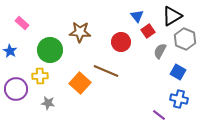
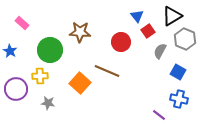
brown line: moved 1 px right
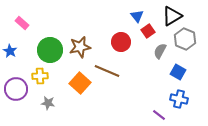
brown star: moved 15 px down; rotated 15 degrees counterclockwise
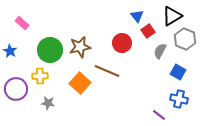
red circle: moved 1 px right, 1 px down
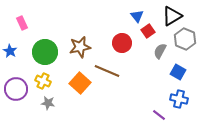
pink rectangle: rotated 24 degrees clockwise
green circle: moved 5 px left, 2 px down
yellow cross: moved 3 px right, 5 px down; rotated 28 degrees clockwise
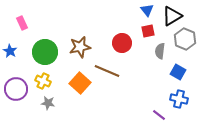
blue triangle: moved 10 px right, 6 px up
red square: rotated 24 degrees clockwise
gray semicircle: rotated 21 degrees counterclockwise
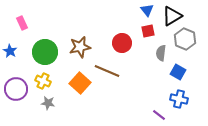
gray semicircle: moved 1 px right, 2 px down
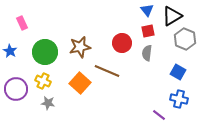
gray semicircle: moved 14 px left
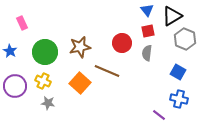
purple circle: moved 1 px left, 3 px up
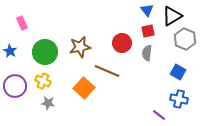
orange square: moved 4 px right, 5 px down
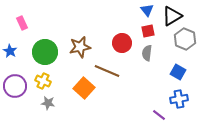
blue cross: rotated 24 degrees counterclockwise
